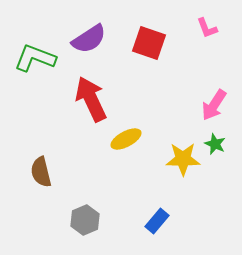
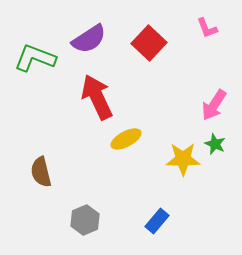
red square: rotated 24 degrees clockwise
red arrow: moved 6 px right, 2 px up
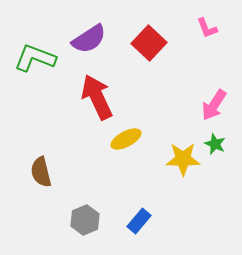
blue rectangle: moved 18 px left
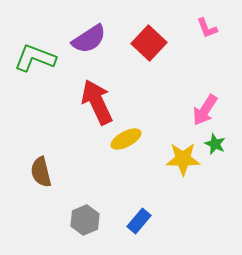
red arrow: moved 5 px down
pink arrow: moved 9 px left, 5 px down
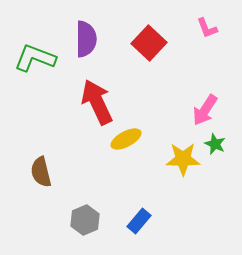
purple semicircle: moved 3 px left; rotated 57 degrees counterclockwise
